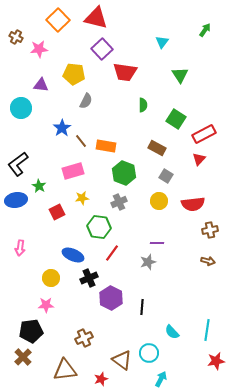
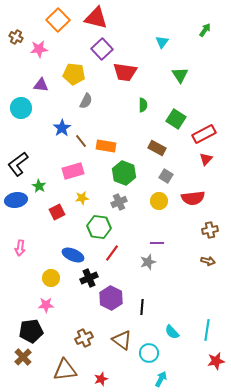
red triangle at (199, 159): moved 7 px right
red semicircle at (193, 204): moved 6 px up
brown triangle at (122, 360): moved 20 px up
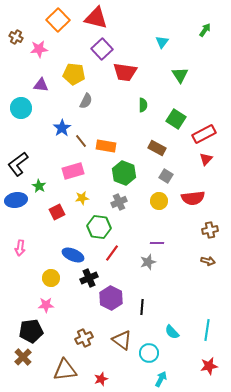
red star at (216, 361): moved 7 px left, 5 px down
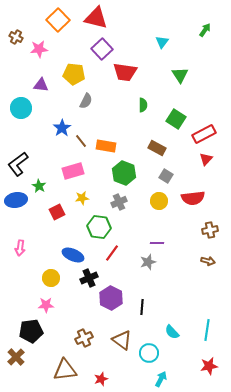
brown cross at (23, 357): moved 7 px left
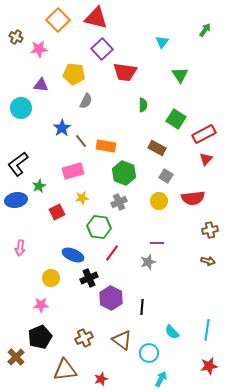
green star at (39, 186): rotated 16 degrees clockwise
pink star at (46, 305): moved 5 px left
black pentagon at (31, 331): moved 9 px right, 6 px down; rotated 15 degrees counterclockwise
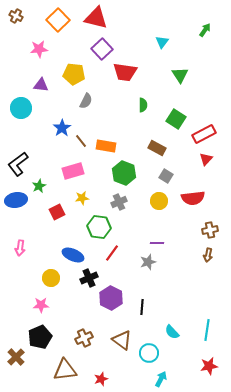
brown cross at (16, 37): moved 21 px up
brown arrow at (208, 261): moved 6 px up; rotated 88 degrees clockwise
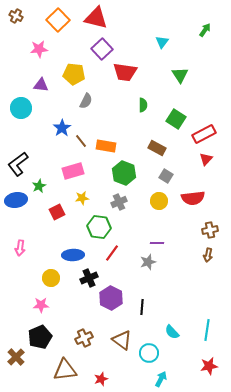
blue ellipse at (73, 255): rotated 25 degrees counterclockwise
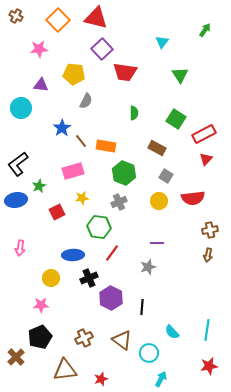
green semicircle at (143, 105): moved 9 px left, 8 px down
gray star at (148, 262): moved 5 px down
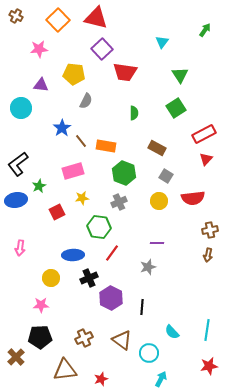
green square at (176, 119): moved 11 px up; rotated 24 degrees clockwise
black pentagon at (40, 337): rotated 20 degrees clockwise
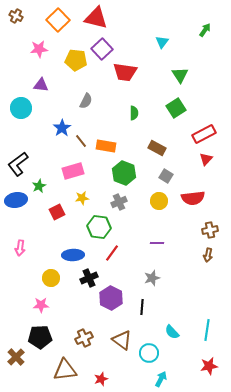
yellow pentagon at (74, 74): moved 2 px right, 14 px up
gray star at (148, 267): moved 4 px right, 11 px down
